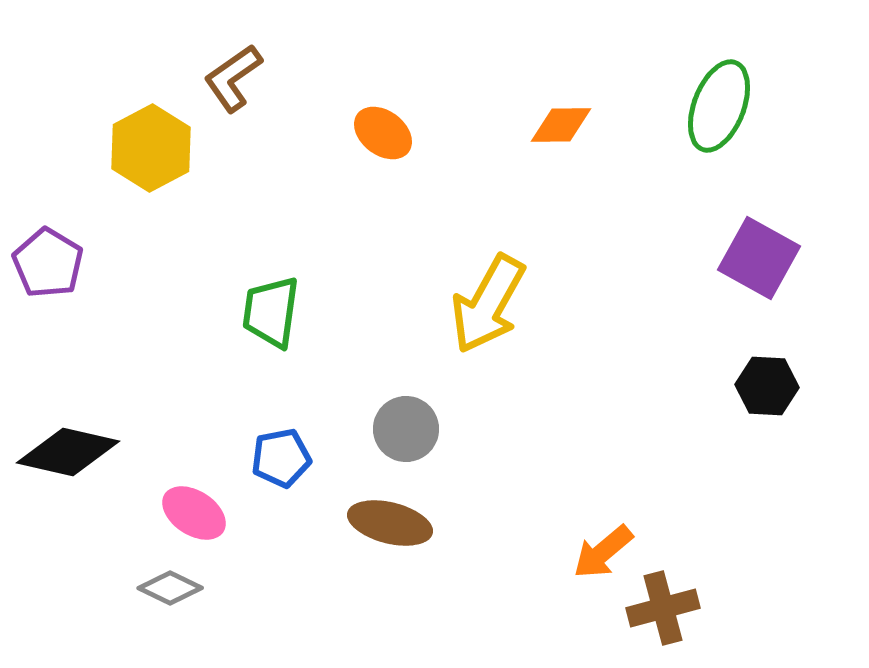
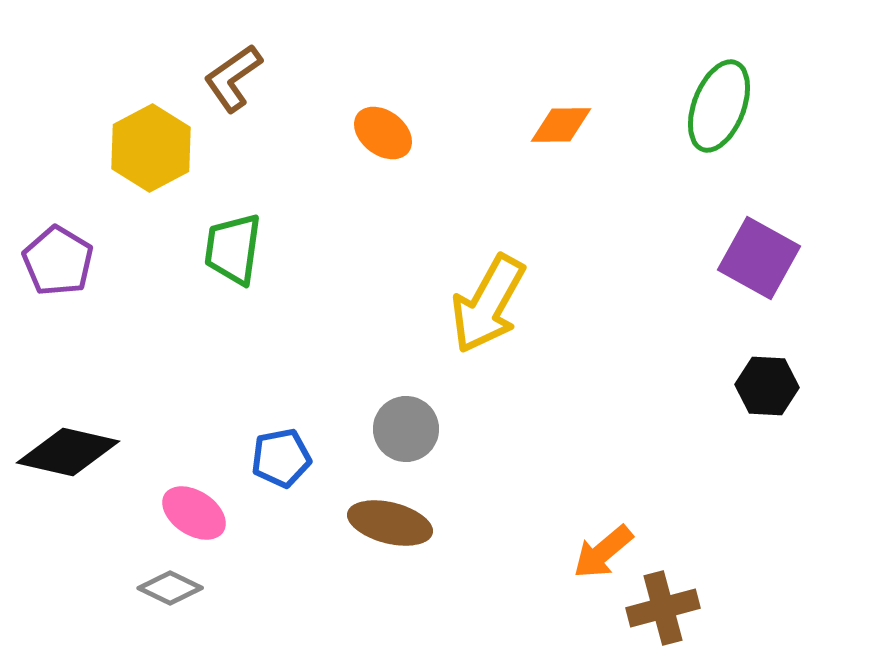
purple pentagon: moved 10 px right, 2 px up
green trapezoid: moved 38 px left, 63 px up
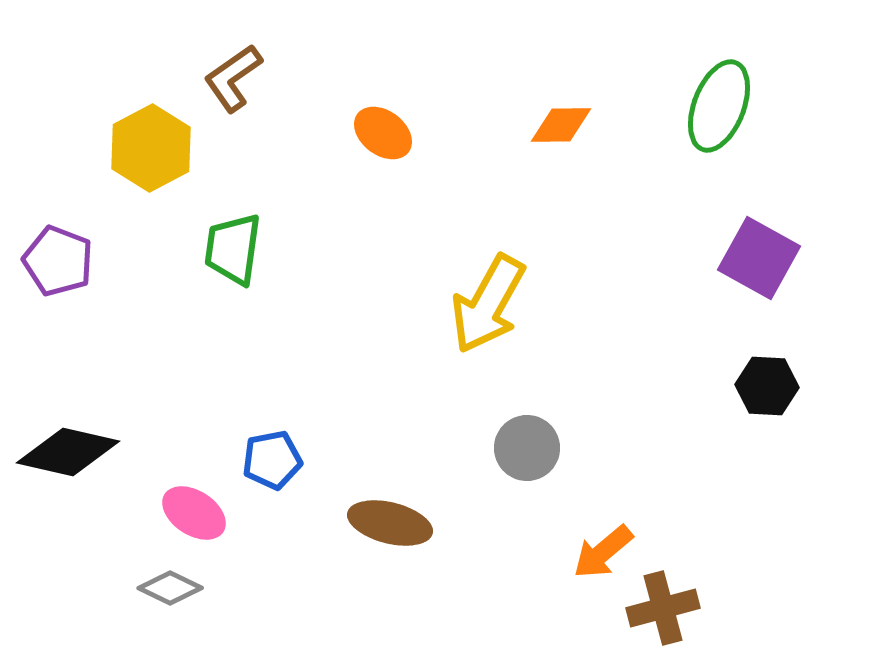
purple pentagon: rotated 10 degrees counterclockwise
gray circle: moved 121 px right, 19 px down
blue pentagon: moved 9 px left, 2 px down
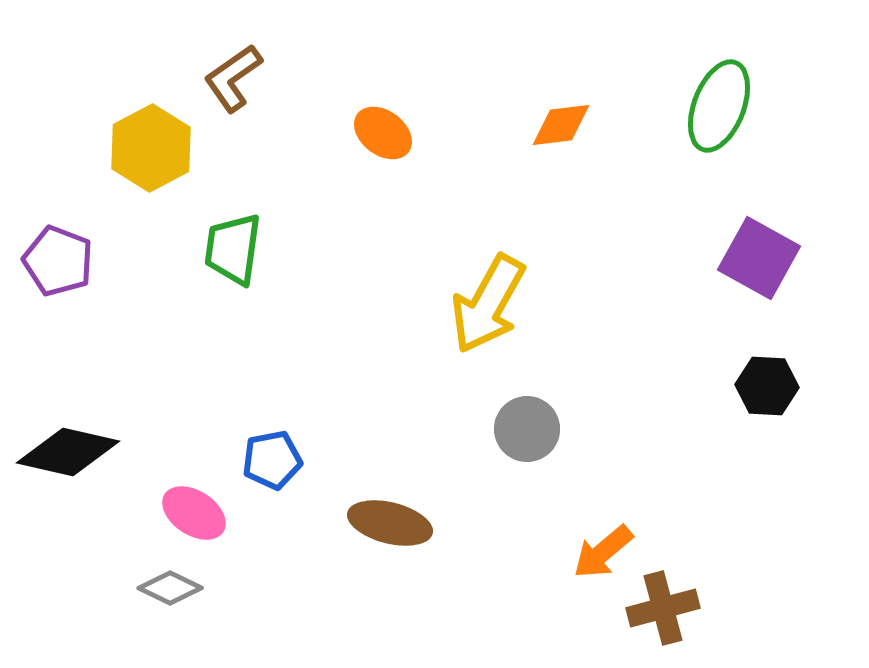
orange diamond: rotated 6 degrees counterclockwise
gray circle: moved 19 px up
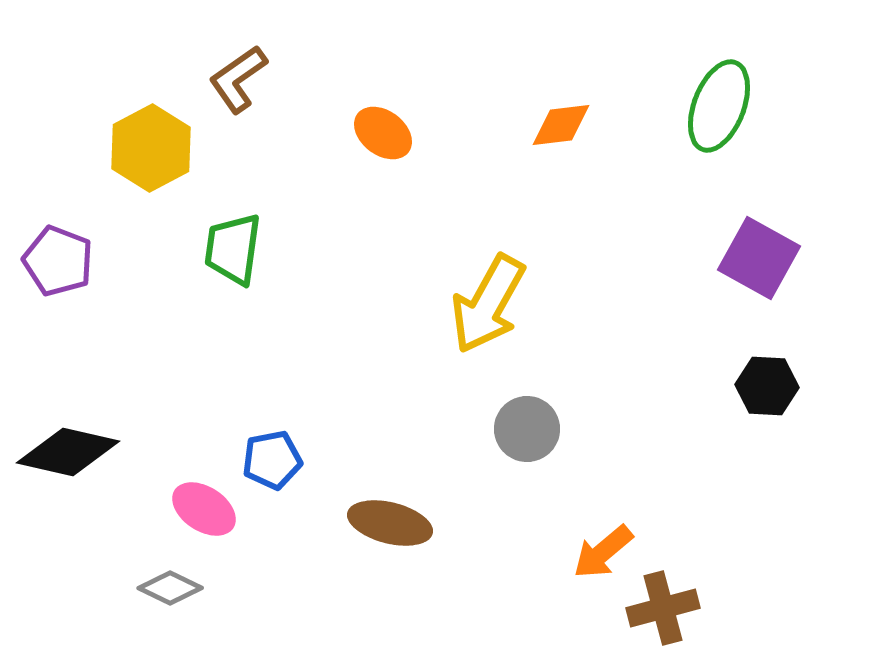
brown L-shape: moved 5 px right, 1 px down
pink ellipse: moved 10 px right, 4 px up
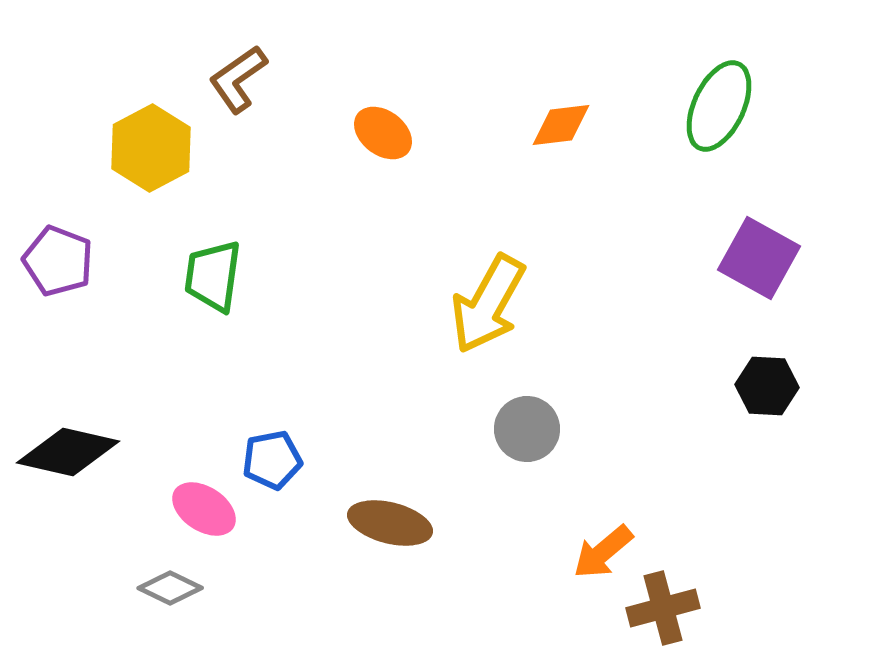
green ellipse: rotated 4 degrees clockwise
green trapezoid: moved 20 px left, 27 px down
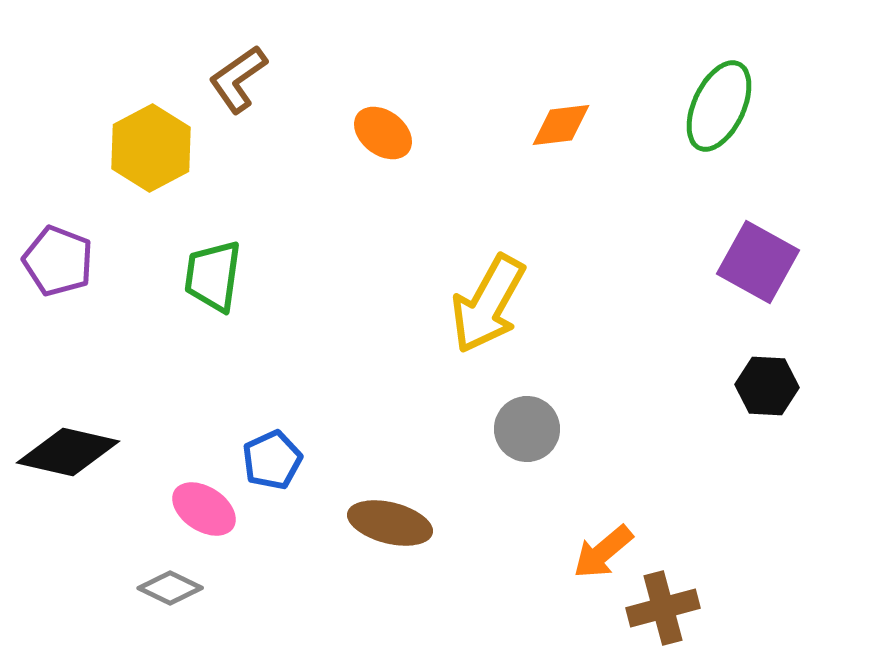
purple square: moved 1 px left, 4 px down
blue pentagon: rotated 14 degrees counterclockwise
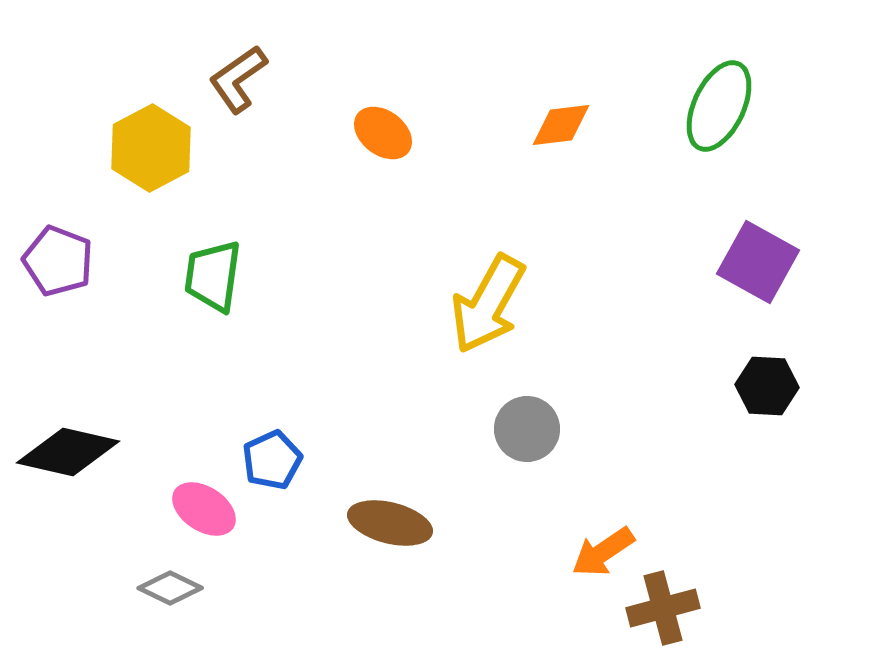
orange arrow: rotated 6 degrees clockwise
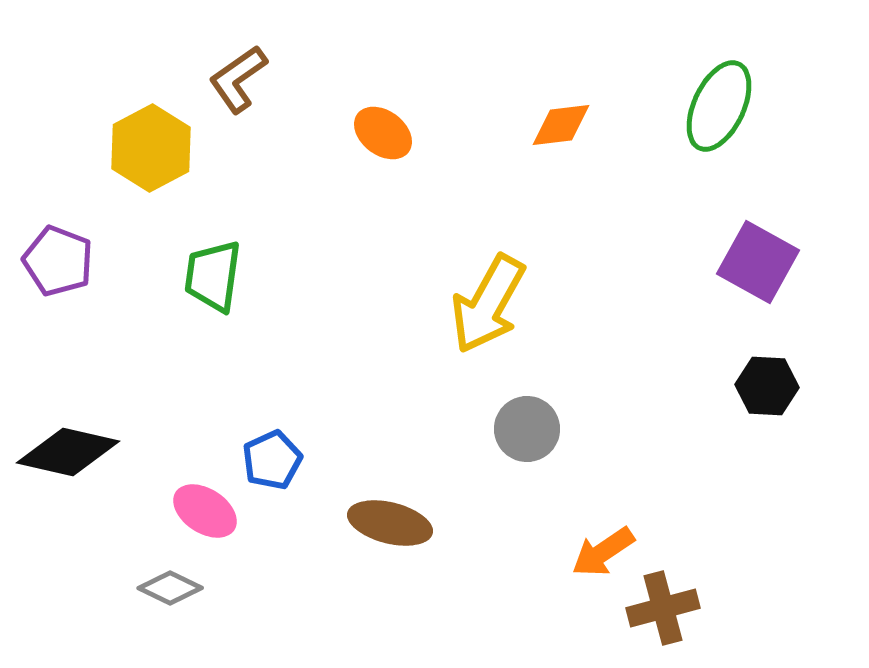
pink ellipse: moved 1 px right, 2 px down
